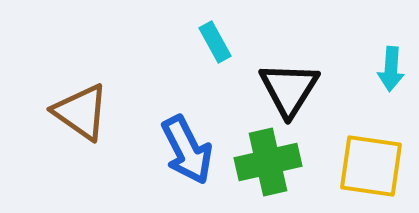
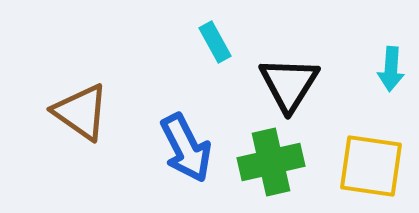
black triangle: moved 5 px up
blue arrow: moved 1 px left, 2 px up
green cross: moved 3 px right
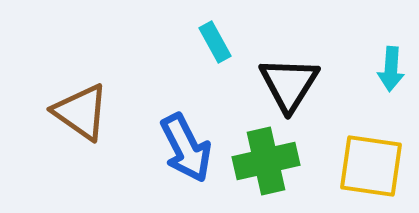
green cross: moved 5 px left, 1 px up
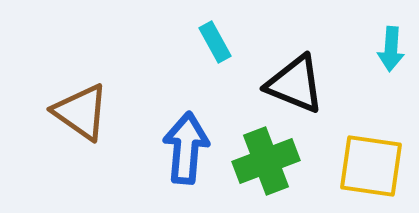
cyan arrow: moved 20 px up
black triangle: moved 6 px right; rotated 40 degrees counterclockwise
blue arrow: rotated 148 degrees counterclockwise
green cross: rotated 8 degrees counterclockwise
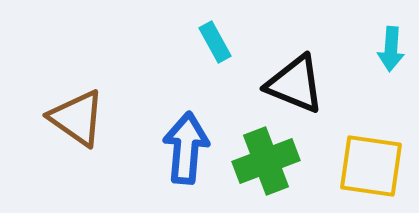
brown triangle: moved 4 px left, 6 px down
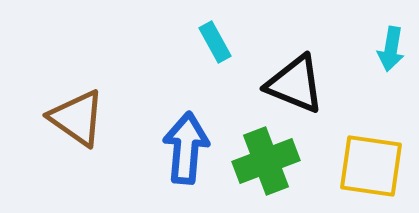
cyan arrow: rotated 6 degrees clockwise
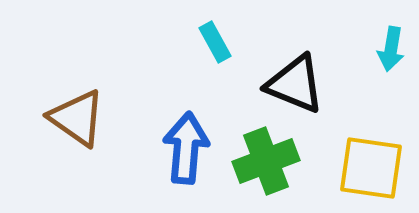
yellow square: moved 2 px down
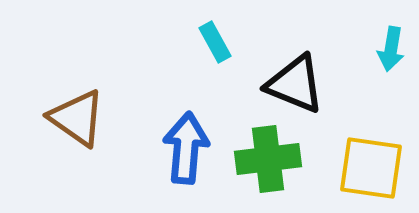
green cross: moved 2 px right, 2 px up; rotated 14 degrees clockwise
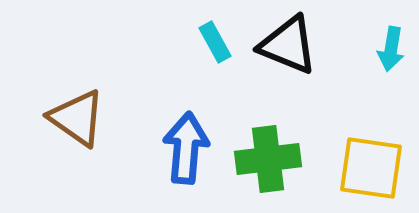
black triangle: moved 7 px left, 39 px up
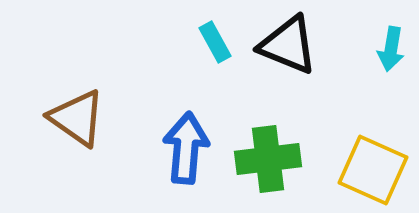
yellow square: moved 2 px right, 2 px down; rotated 16 degrees clockwise
